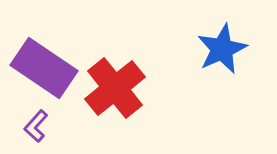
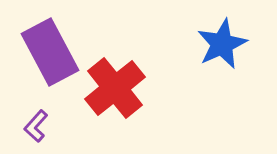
blue star: moved 5 px up
purple rectangle: moved 6 px right, 16 px up; rotated 28 degrees clockwise
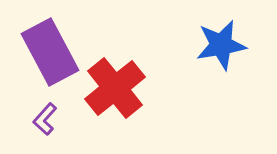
blue star: moved 1 px left, 1 px down; rotated 15 degrees clockwise
purple L-shape: moved 9 px right, 7 px up
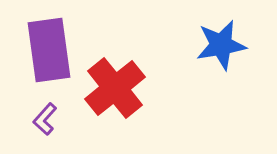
purple rectangle: moved 1 px left, 2 px up; rotated 20 degrees clockwise
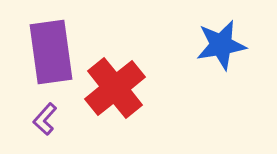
purple rectangle: moved 2 px right, 2 px down
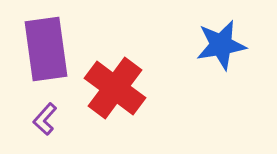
purple rectangle: moved 5 px left, 3 px up
red cross: rotated 14 degrees counterclockwise
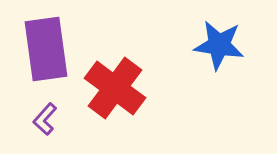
blue star: moved 2 px left; rotated 18 degrees clockwise
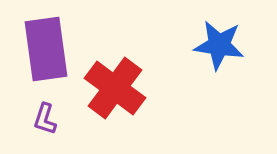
purple L-shape: rotated 24 degrees counterclockwise
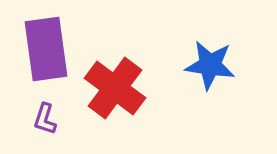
blue star: moved 9 px left, 20 px down
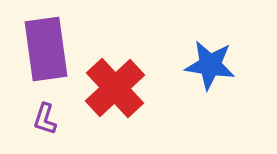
red cross: rotated 10 degrees clockwise
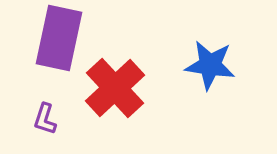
purple rectangle: moved 13 px right, 11 px up; rotated 20 degrees clockwise
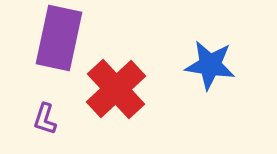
red cross: moved 1 px right, 1 px down
